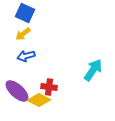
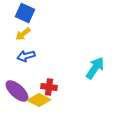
cyan arrow: moved 2 px right, 2 px up
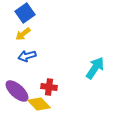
blue square: rotated 30 degrees clockwise
blue arrow: moved 1 px right
yellow diamond: moved 4 px down; rotated 20 degrees clockwise
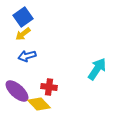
blue square: moved 2 px left, 4 px down
cyan arrow: moved 2 px right, 1 px down
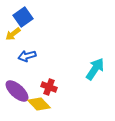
yellow arrow: moved 10 px left
cyan arrow: moved 2 px left
red cross: rotated 14 degrees clockwise
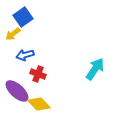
blue arrow: moved 2 px left, 1 px up
red cross: moved 11 px left, 13 px up
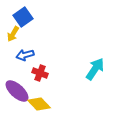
yellow arrow: rotated 21 degrees counterclockwise
red cross: moved 2 px right, 1 px up
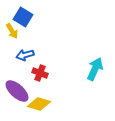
blue square: rotated 24 degrees counterclockwise
yellow arrow: moved 1 px left, 3 px up; rotated 63 degrees counterclockwise
cyan arrow: rotated 10 degrees counterclockwise
yellow diamond: rotated 30 degrees counterclockwise
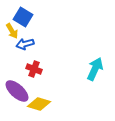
blue arrow: moved 11 px up
red cross: moved 6 px left, 4 px up
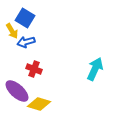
blue square: moved 2 px right, 1 px down
blue arrow: moved 1 px right, 2 px up
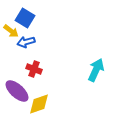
yellow arrow: moved 1 px left; rotated 21 degrees counterclockwise
cyan arrow: moved 1 px right, 1 px down
yellow diamond: rotated 35 degrees counterclockwise
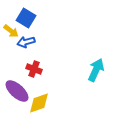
blue square: moved 1 px right
yellow diamond: moved 1 px up
